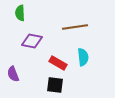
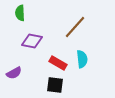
brown line: rotated 40 degrees counterclockwise
cyan semicircle: moved 1 px left, 2 px down
purple semicircle: moved 1 px right, 1 px up; rotated 98 degrees counterclockwise
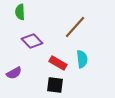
green semicircle: moved 1 px up
purple diamond: rotated 35 degrees clockwise
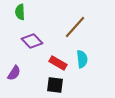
purple semicircle: rotated 28 degrees counterclockwise
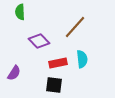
purple diamond: moved 7 px right
red rectangle: rotated 42 degrees counterclockwise
black square: moved 1 px left
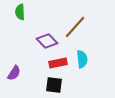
purple diamond: moved 8 px right
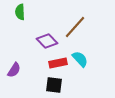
cyan semicircle: moved 2 px left; rotated 36 degrees counterclockwise
purple semicircle: moved 3 px up
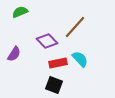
green semicircle: rotated 70 degrees clockwise
purple semicircle: moved 16 px up
black square: rotated 12 degrees clockwise
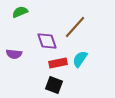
purple diamond: rotated 25 degrees clockwise
purple semicircle: rotated 63 degrees clockwise
cyan semicircle: rotated 102 degrees counterclockwise
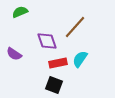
purple semicircle: rotated 28 degrees clockwise
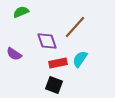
green semicircle: moved 1 px right
